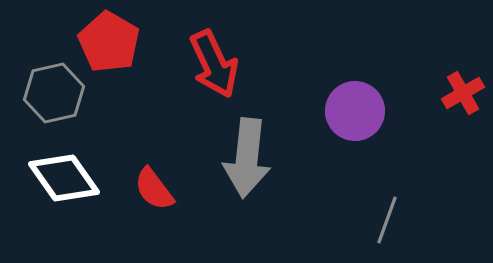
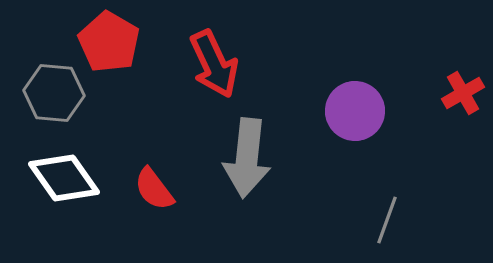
gray hexagon: rotated 18 degrees clockwise
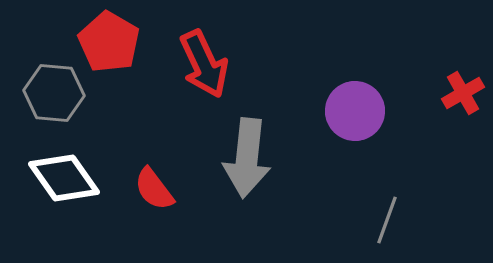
red arrow: moved 10 px left
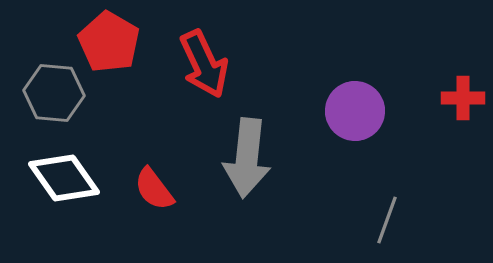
red cross: moved 5 px down; rotated 30 degrees clockwise
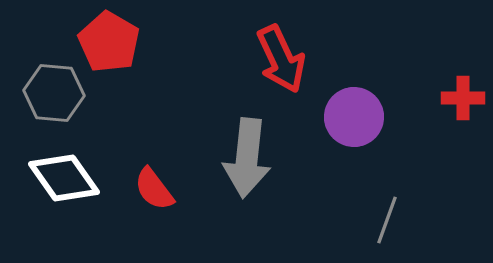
red arrow: moved 77 px right, 5 px up
purple circle: moved 1 px left, 6 px down
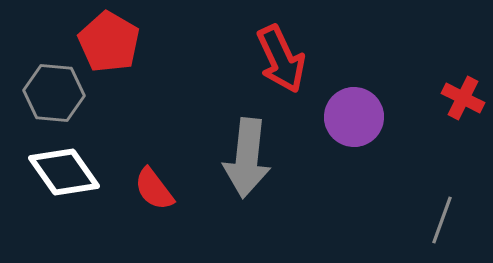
red cross: rotated 27 degrees clockwise
white diamond: moved 6 px up
gray line: moved 55 px right
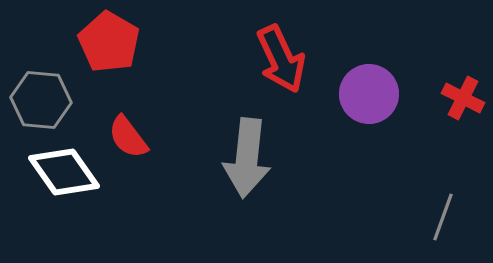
gray hexagon: moved 13 px left, 7 px down
purple circle: moved 15 px right, 23 px up
red semicircle: moved 26 px left, 52 px up
gray line: moved 1 px right, 3 px up
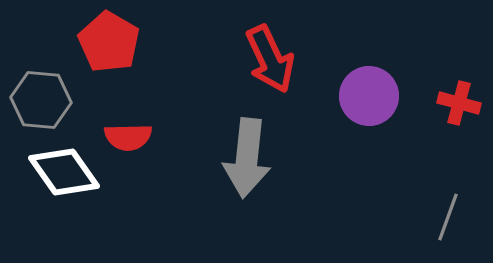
red arrow: moved 11 px left
purple circle: moved 2 px down
red cross: moved 4 px left, 5 px down; rotated 12 degrees counterclockwise
red semicircle: rotated 54 degrees counterclockwise
gray line: moved 5 px right
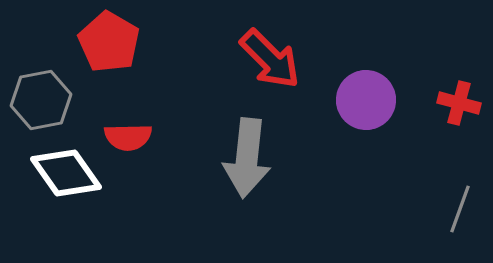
red arrow: rotated 20 degrees counterclockwise
purple circle: moved 3 px left, 4 px down
gray hexagon: rotated 16 degrees counterclockwise
white diamond: moved 2 px right, 1 px down
gray line: moved 12 px right, 8 px up
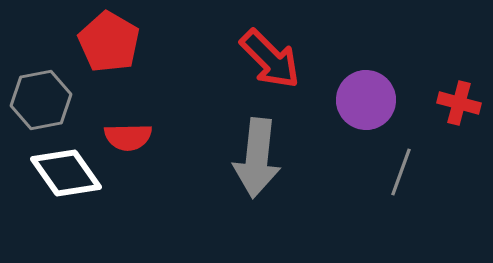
gray arrow: moved 10 px right
gray line: moved 59 px left, 37 px up
